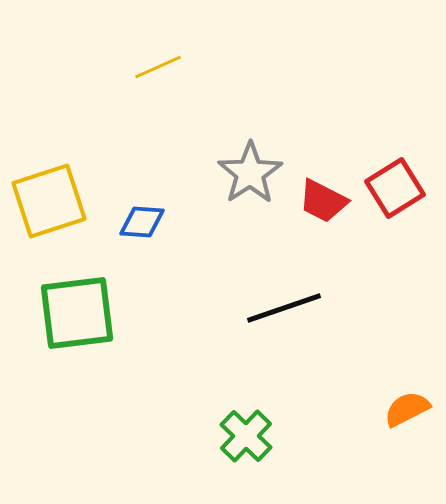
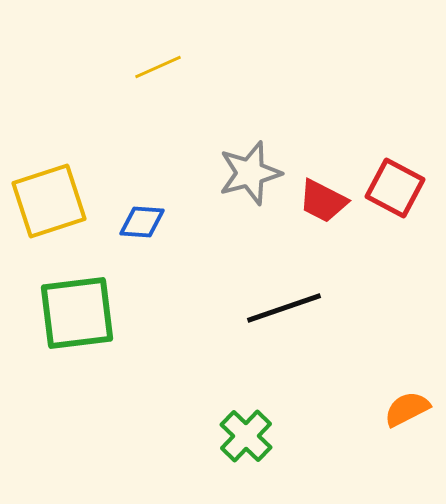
gray star: rotated 18 degrees clockwise
red square: rotated 30 degrees counterclockwise
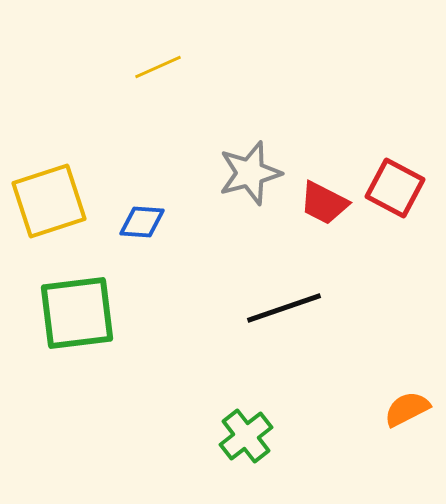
red trapezoid: moved 1 px right, 2 px down
green cross: rotated 8 degrees clockwise
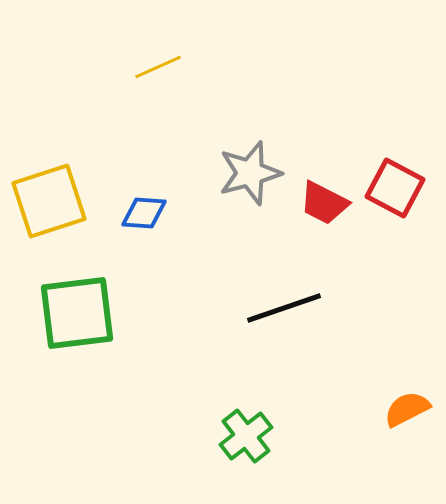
blue diamond: moved 2 px right, 9 px up
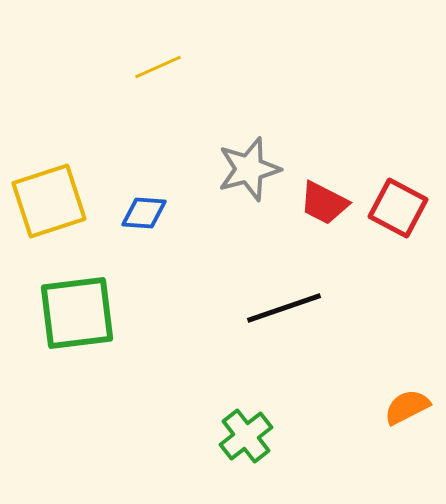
gray star: moved 1 px left, 4 px up
red square: moved 3 px right, 20 px down
orange semicircle: moved 2 px up
